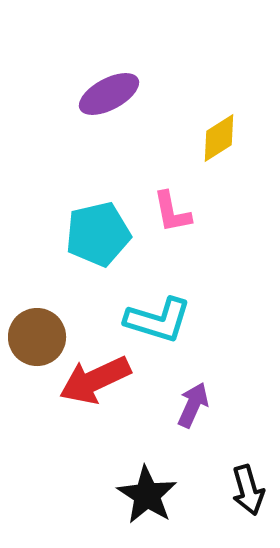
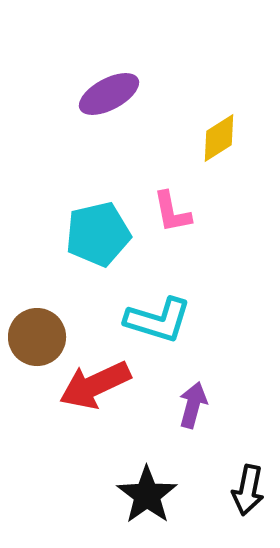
red arrow: moved 5 px down
purple arrow: rotated 9 degrees counterclockwise
black arrow: rotated 27 degrees clockwise
black star: rotated 4 degrees clockwise
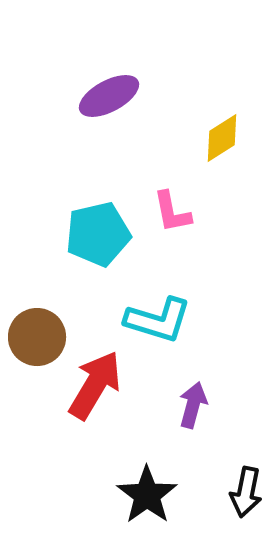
purple ellipse: moved 2 px down
yellow diamond: moved 3 px right
red arrow: rotated 146 degrees clockwise
black arrow: moved 2 px left, 2 px down
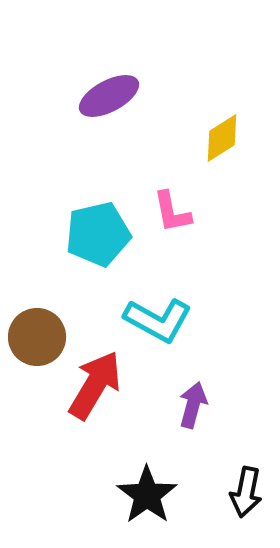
cyan L-shape: rotated 12 degrees clockwise
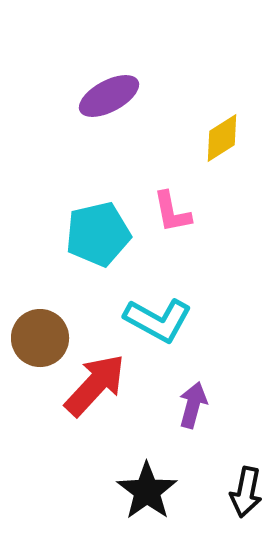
brown circle: moved 3 px right, 1 px down
red arrow: rotated 12 degrees clockwise
black star: moved 4 px up
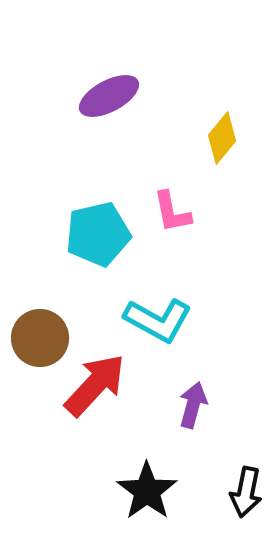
yellow diamond: rotated 18 degrees counterclockwise
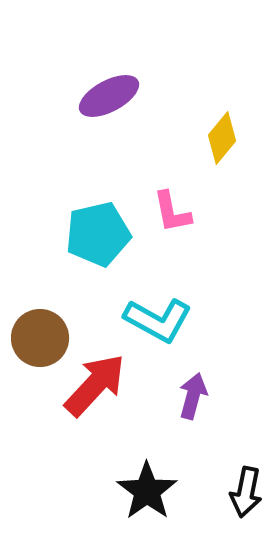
purple arrow: moved 9 px up
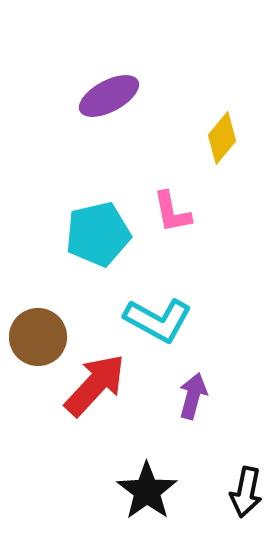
brown circle: moved 2 px left, 1 px up
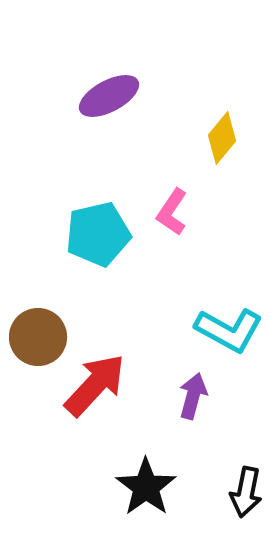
pink L-shape: rotated 45 degrees clockwise
cyan L-shape: moved 71 px right, 10 px down
black star: moved 1 px left, 4 px up
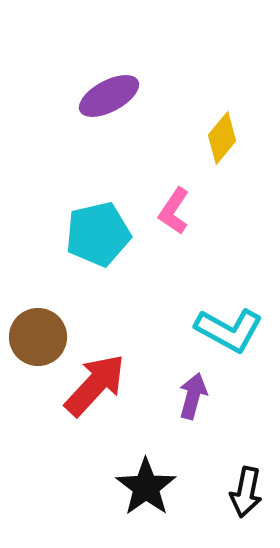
pink L-shape: moved 2 px right, 1 px up
